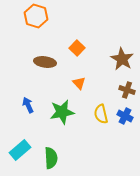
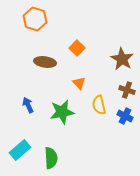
orange hexagon: moved 1 px left, 3 px down
yellow semicircle: moved 2 px left, 9 px up
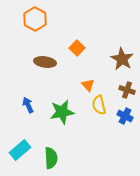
orange hexagon: rotated 10 degrees clockwise
orange triangle: moved 9 px right, 2 px down
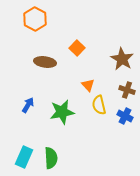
blue arrow: rotated 56 degrees clockwise
cyan rectangle: moved 4 px right, 7 px down; rotated 25 degrees counterclockwise
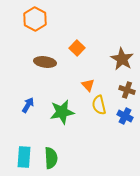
cyan rectangle: rotated 20 degrees counterclockwise
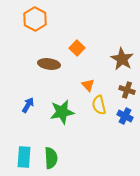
brown ellipse: moved 4 px right, 2 px down
